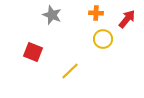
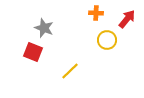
gray star: moved 8 px left, 13 px down
yellow circle: moved 4 px right, 1 px down
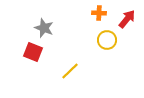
orange cross: moved 3 px right
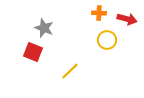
red arrow: rotated 66 degrees clockwise
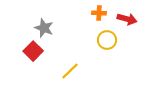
red square: moved 1 px up; rotated 24 degrees clockwise
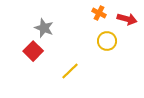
orange cross: rotated 24 degrees clockwise
yellow circle: moved 1 px down
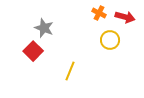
red arrow: moved 2 px left, 2 px up
yellow circle: moved 3 px right, 1 px up
yellow line: rotated 24 degrees counterclockwise
